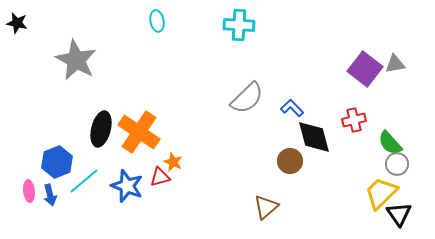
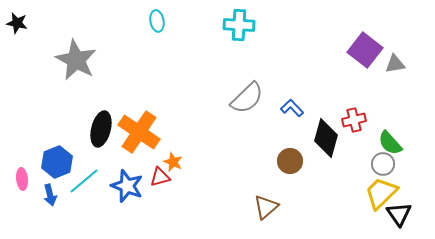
purple square: moved 19 px up
black diamond: moved 12 px right, 1 px down; rotated 30 degrees clockwise
gray circle: moved 14 px left
pink ellipse: moved 7 px left, 12 px up
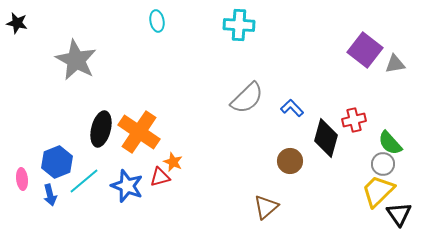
yellow trapezoid: moved 3 px left, 2 px up
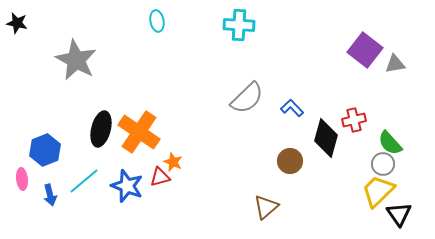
blue hexagon: moved 12 px left, 12 px up
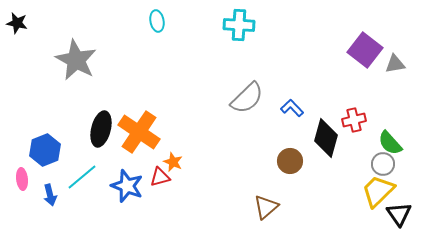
cyan line: moved 2 px left, 4 px up
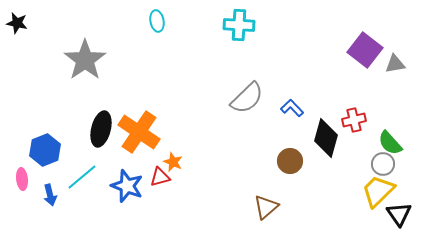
gray star: moved 9 px right; rotated 9 degrees clockwise
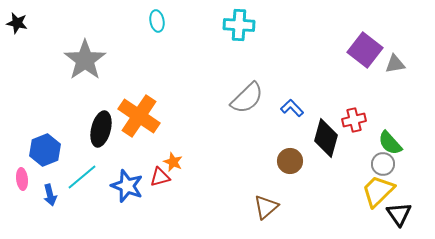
orange cross: moved 16 px up
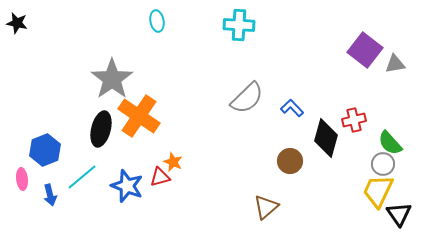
gray star: moved 27 px right, 19 px down
yellow trapezoid: rotated 21 degrees counterclockwise
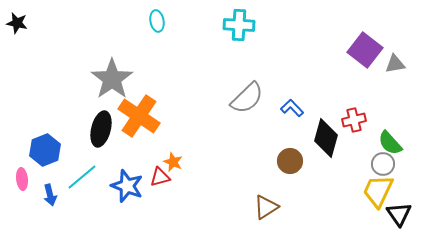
brown triangle: rotated 8 degrees clockwise
